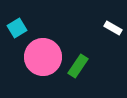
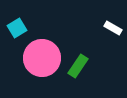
pink circle: moved 1 px left, 1 px down
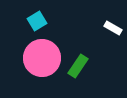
cyan square: moved 20 px right, 7 px up
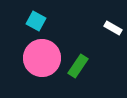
cyan square: moved 1 px left; rotated 30 degrees counterclockwise
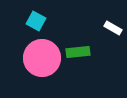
green rectangle: moved 14 px up; rotated 50 degrees clockwise
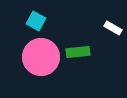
pink circle: moved 1 px left, 1 px up
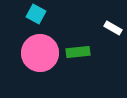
cyan square: moved 7 px up
pink circle: moved 1 px left, 4 px up
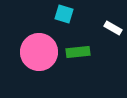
cyan square: moved 28 px right; rotated 12 degrees counterclockwise
pink circle: moved 1 px left, 1 px up
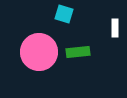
white rectangle: moved 2 px right; rotated 60 degrees clockwise
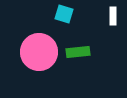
white rectangle: moved 2 px left, 12 px up
